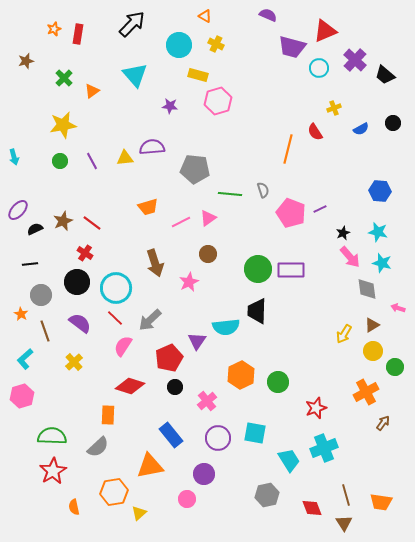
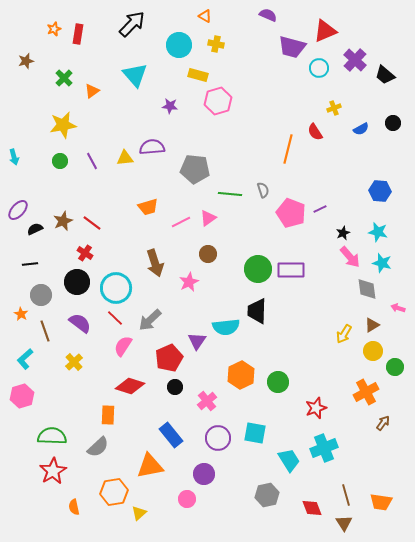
yellow cross at (216, 44): rotated 14 degrees counterclockwise
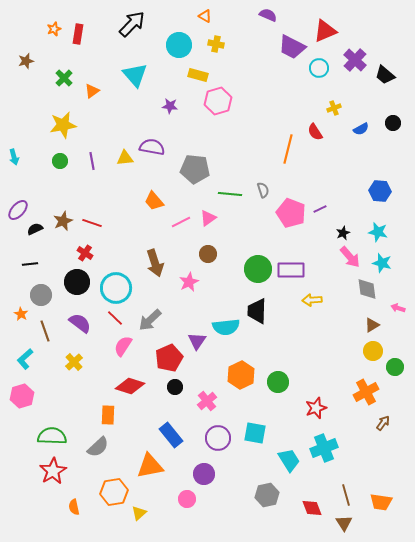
purple trapezoid at (292, 47): rotated 12 degrees clockwise
purple semicircle at (152, 147): rotated 15 degrees clockwise
purple line at (92, 161): rotated 18 degrees clockwise
orange trapezoid at (148, 207): moved 6 px right, 6 px up; rotated 65 degrees clockwise
red line at (92, 223): rotated 18 degrees counterclockwise
yellow arrow at (344, 334): moved 32 px left, 34 px up; rotated 54 degrees clockwise
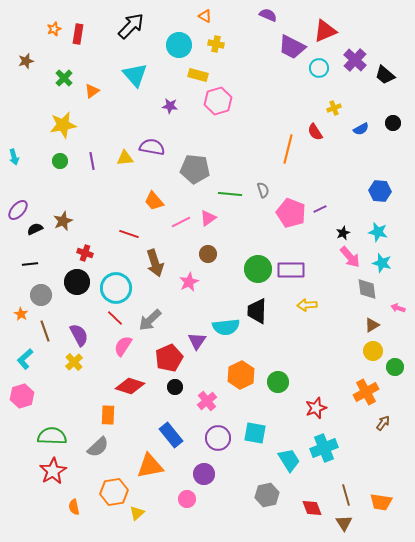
black arrow at (132, 24): moved 1 px left, 2 px down
red line at (92, 223): moved 37 px right, 11 px down
red cross at (85, 253): rotated 14 degrees counterclockwise
yellow arrow at (312, 300): moved 5 px left, 5 px down
purple semicircle at (80, 323): moved 1 px left, 12 px down; rotated 25 degrees clockwise
yellow triangle at (139, 513): moved 2 px left
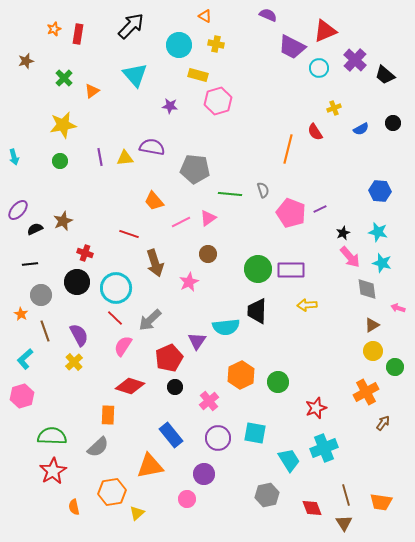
purple line at (92, 161): moved 8 px right, 4 px up
pink cross at (207, 401): moved 2 px right
orange hexagon at (114, 492): moved 2 px left
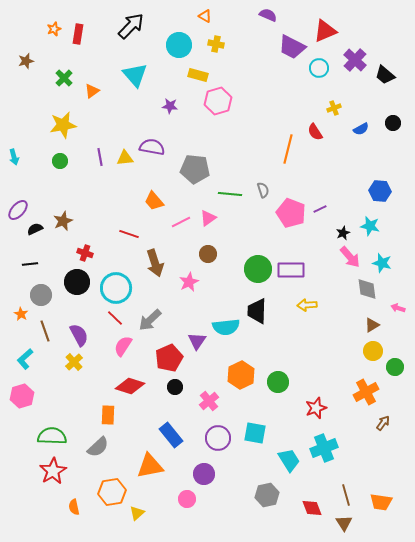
cyan star at (378, 232): moved 8 px left, 6 px up
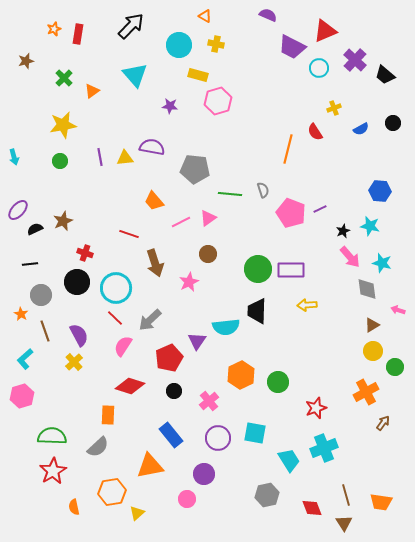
black star at (343, 233): moved 2 px up
pink arrow at (398, 308): moved 2 px down
black circle at (175, 387): moved 1 px left, 4 px down
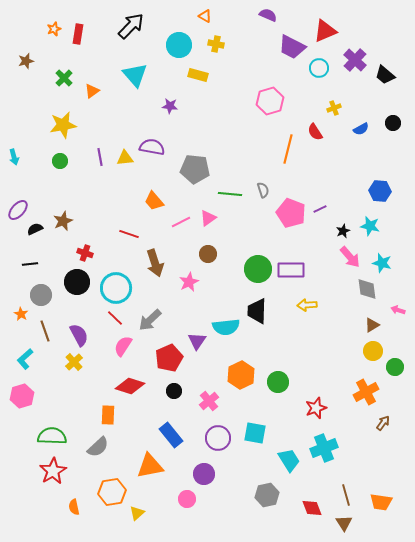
pink hexagon at (218, 101): moved 52 px right
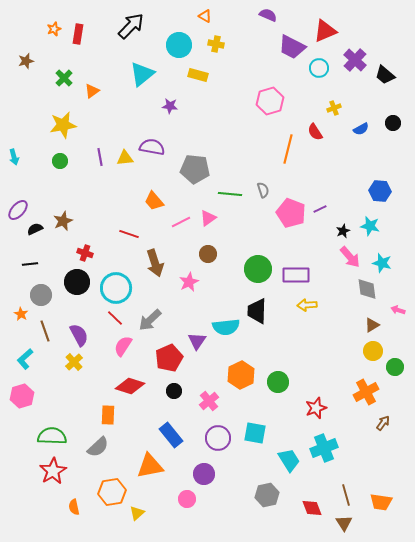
cyan triangle at (135, 75): moved 7 px right, 1 px up; rotated 32 degrees clockwise
purple rectangle at (291, 270): moved 5 px right, 5 px down
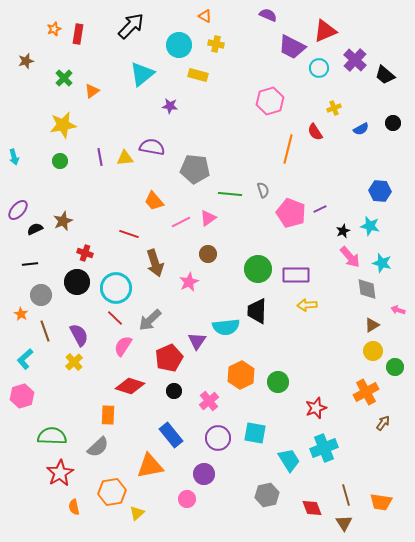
red star at (53, 471): moved 7 px right, 2 px down
